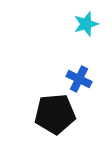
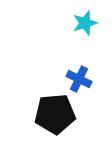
cyan star: moved 1 px left, 1 px up
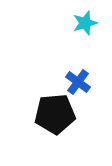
blue cross: moved 1 px left, 3 px down; rotated 10 degrees clockwise
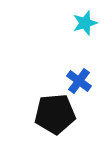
blue cross: moved 1 px right, 1 px up
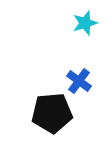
black pentagon: moved 3 px left, 1 px up
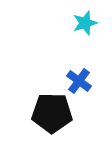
black pentagon: rotated 6 degrees clockwise
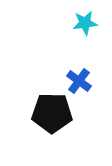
cyan star: rotated 10 degrees clockwise
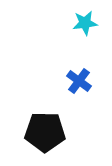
black pentagon: moved 7 px left, 19 px down
